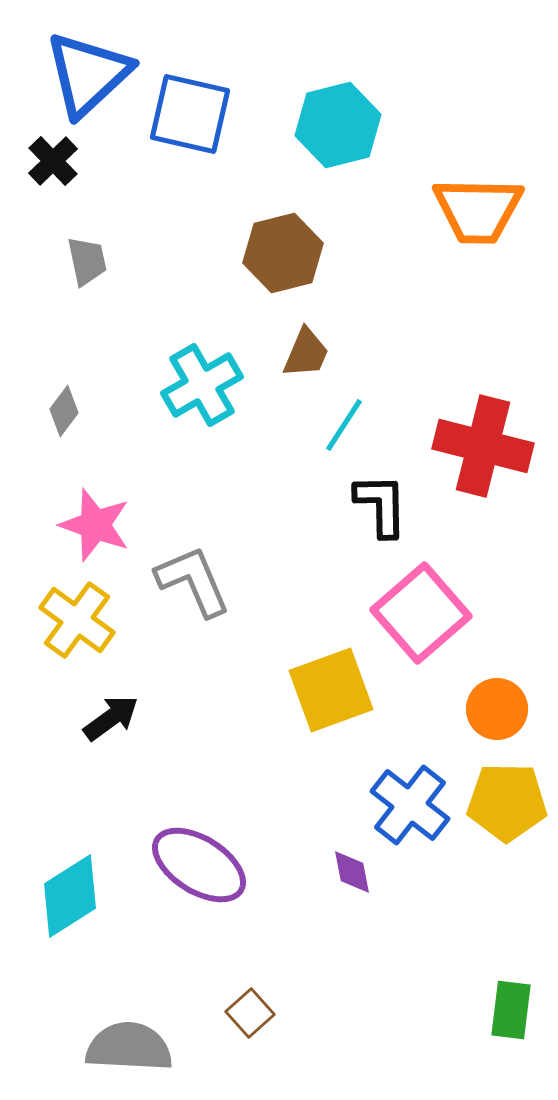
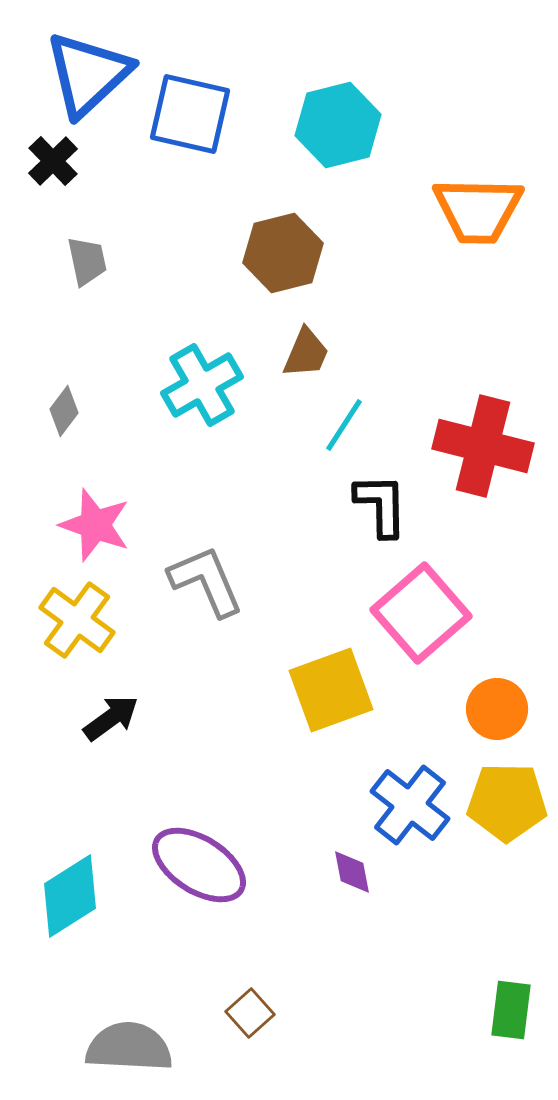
gray L-shape: moved 13 px right
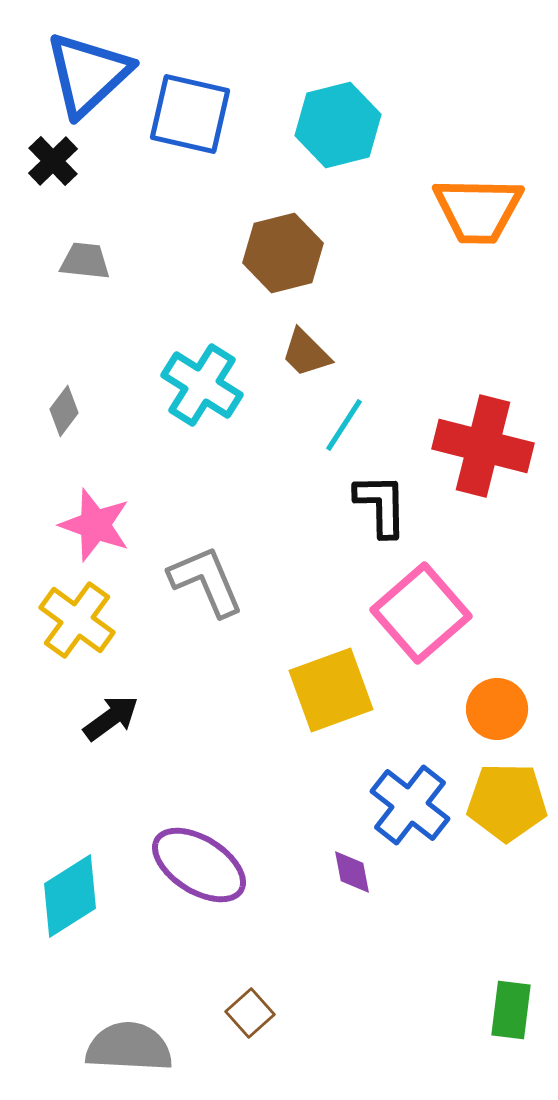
gray trapezoid: moved 2 px left; rotated 72 degrees counterclockwise
brown trapezoid: rotated 112 degrees clockwise
cyan cross: rotated 28 degrees counterclockwise
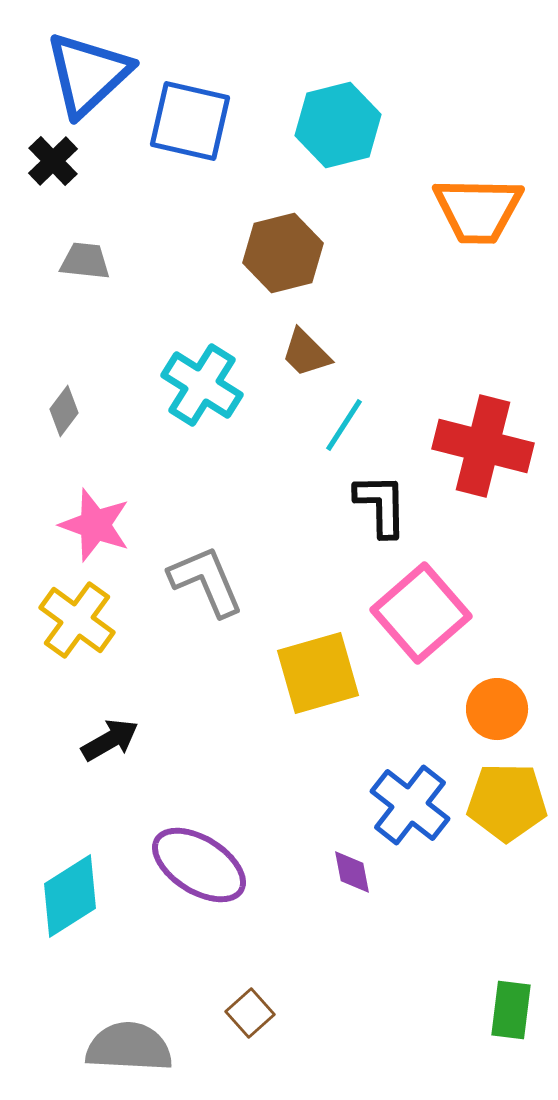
blue square: moved 7 px down
yellow square: moved 13 px left, 17 px up; rotated 4 degrees clockwise
black arrow: moved 1 px left, 22 px down; rotated 6 degrees clockwise
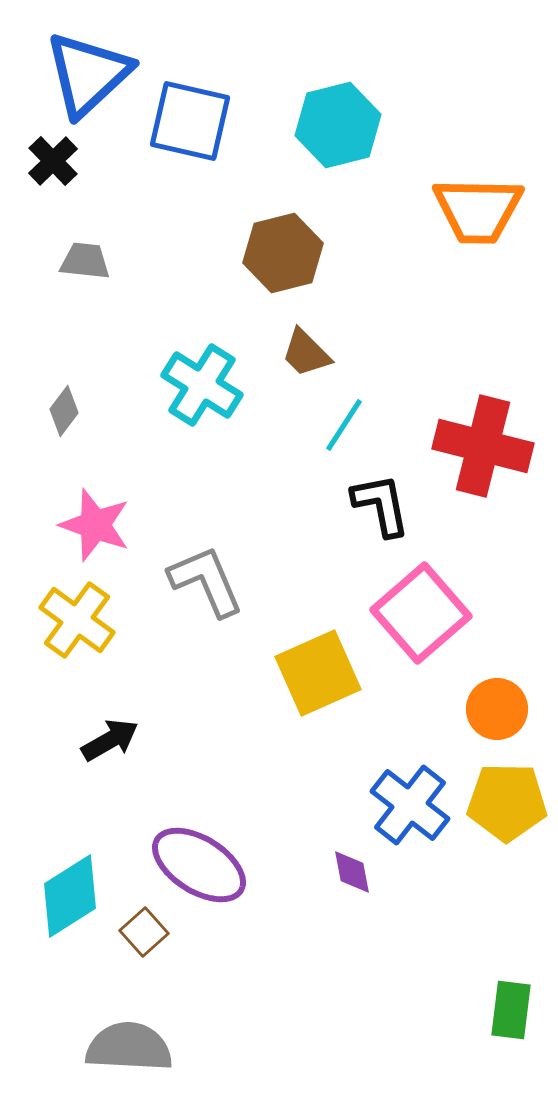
black L-shape: rotated 10 degrees counterclockwise
yellow square: rotated 8 degrees counterclockwise
brown square: moved 106 px left, 81 px up
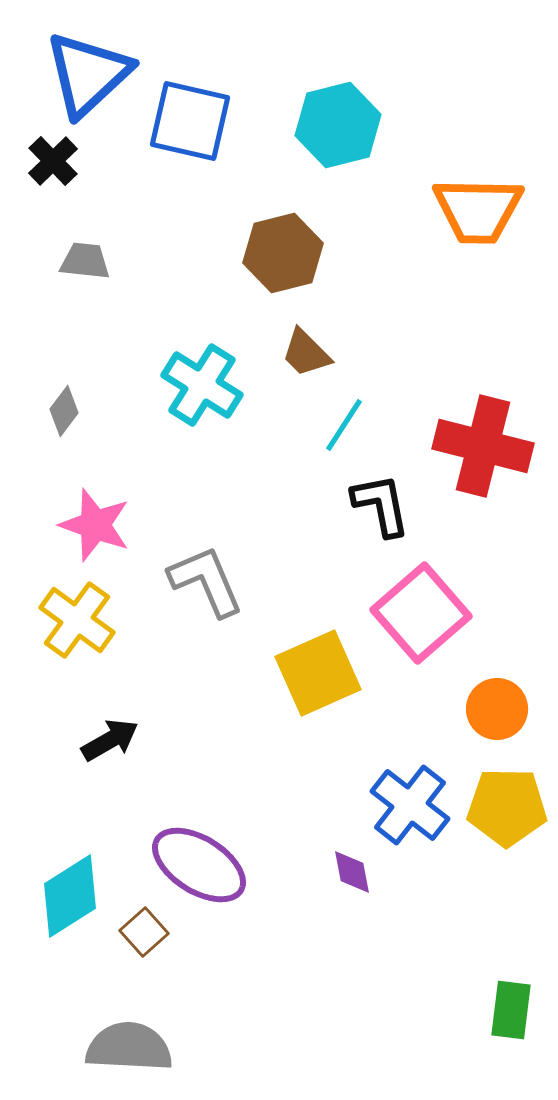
yellow pentagon: moved 5 px down
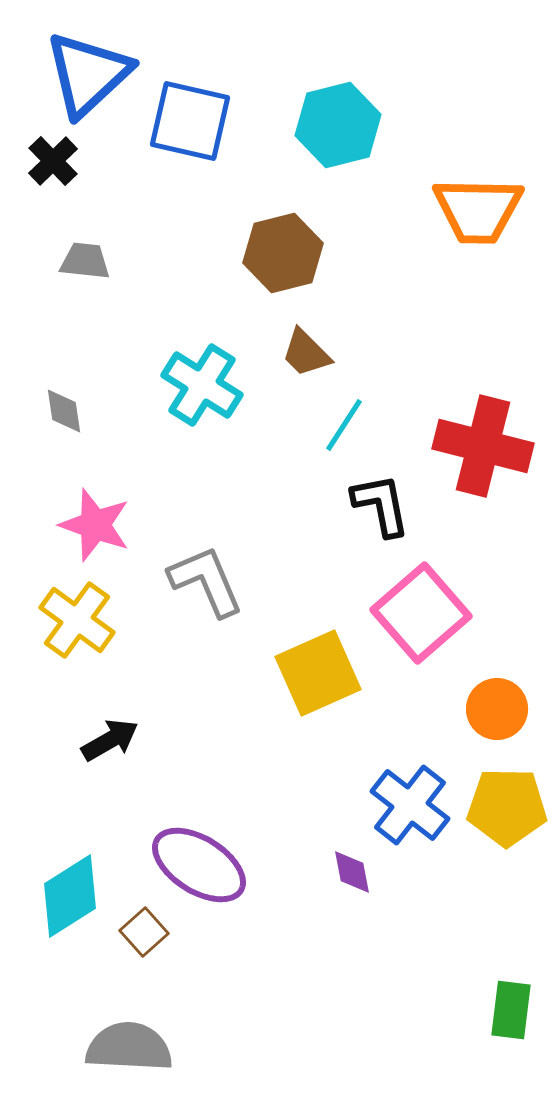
gray diamond: rotated 45 degrees counterclockwise
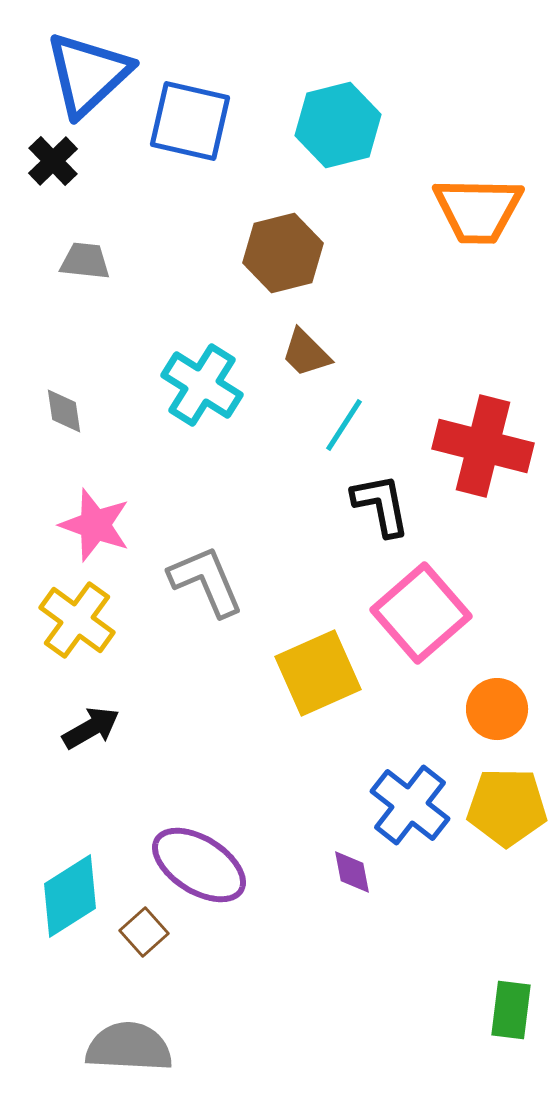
black arrow: moved 19 px left, 12 px up
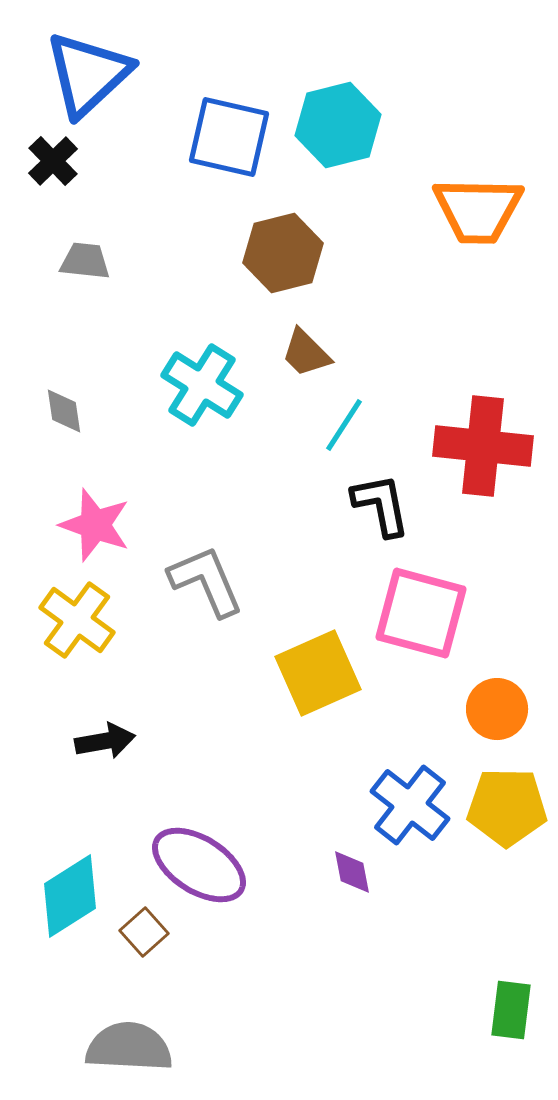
blue square: moved 39 px right, 16 px down
red cross: rotated 8 degrees counterclockwise
pink square: rotated 34 degrees counterclockwise
black arrow: moved 14 px right, 13 px down; rotated 20 degrees clockwise
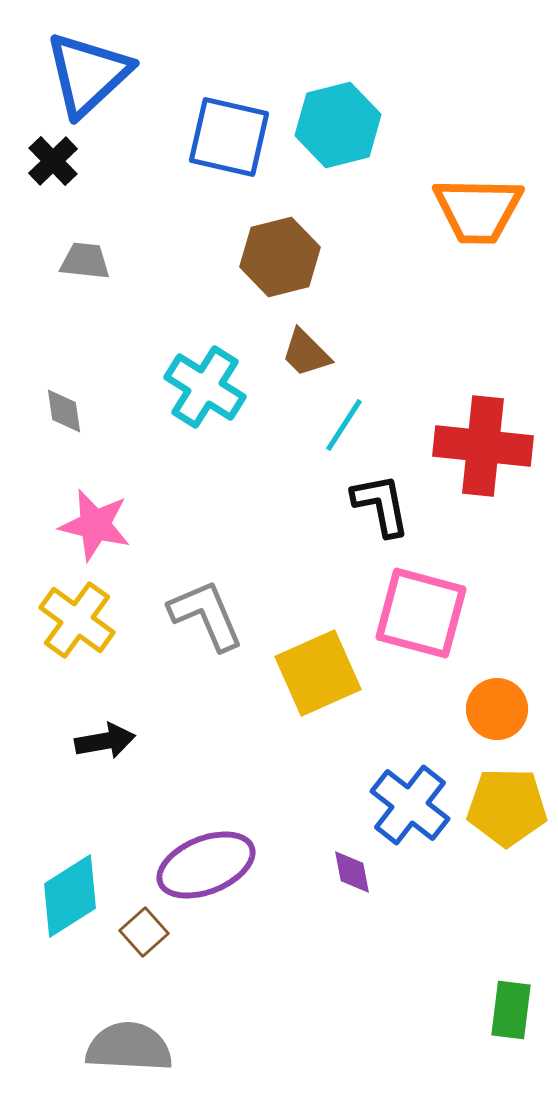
brown hexagon: moved 3 px left, 4 px down
cyan cross: moved 3 px right, 2 px down
pink star: rotated 6 degrees counterclockwise
gray L-shape: moved 34 px down
purple ellipse: moved 7 px right; rotated 54 degrees counterclockwise
